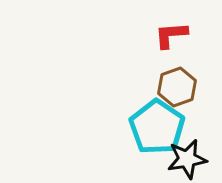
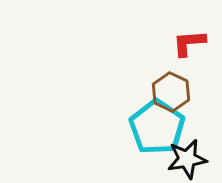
red L-shape: moved 18 px right, 8 px down
brown hexagon: moved 6 px left, 5 px down; rotated 15 degrees counterclockwise
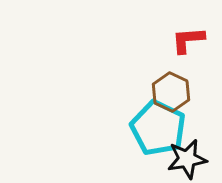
red L-shape: moved 1 px left, 3 px up
cyan pentagon: moved 1 px right, 1 px down; rotated 8 degrees counterclockwise
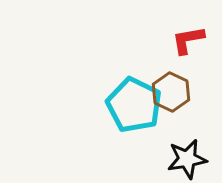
red L-shape: rotated 6 degrees counterclockwise
cyan pentagon: moved 24 px left, 23 px up
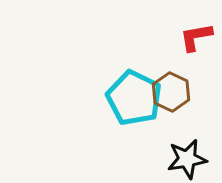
red L-shape: moved 8 px right, 3 px up
cyan pentagon: moved 7 px up
